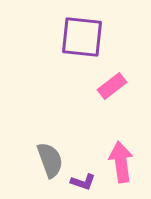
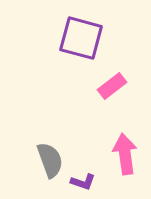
purple square: moved 1 px left, 1 px down; rotated 9 degrees clockwise
pink arrow: moved 4 px right, 8 px up
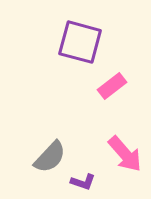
purple square: moved 1 px left, 4 px down
pink arrow: rotated 147 degrees clockwise
gray semicircle: moved 3 px up; rotated 63 degrees clockwise
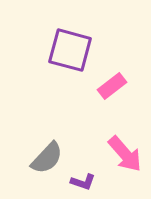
purple square: moved 10 px left, 8 px down
gray semicircle: moved 3 px left, 1 px down
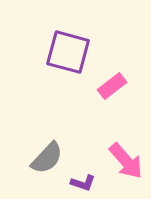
purple square: moved 2 px left, 2 px down
pink arrow: moved 1 px right, 7 px down
purple L-shape: moved 1 px down
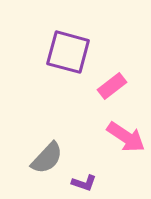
pink arrow: moved 24 px up; rotated 15 degrees counterclockwise
purple L-shape: moved 1 px right
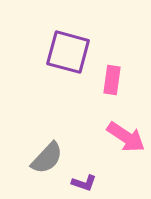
pink rectangle: moved 6 px up; rotated 44 degrees counterclockwise
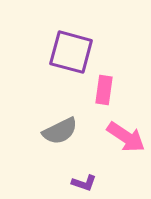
purple square: moved 3 px right
pink rectangle: moved 8 px left, 10 px down
gray semicircle: moved 13 px right, 27 px up; rotated 21 degrees clockwise
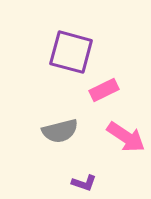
pink rectangle: rotated 56 degrees clockwise
gray semicircle: rotated 12 degrees clockwise
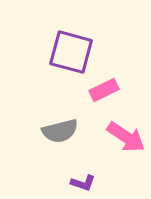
purple L-shape: moved 1 px left
